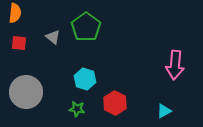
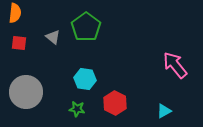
pink arrow: rotated 136 degrees clockwise
cyan hexagon: rotated 10 degrees counterclockwise
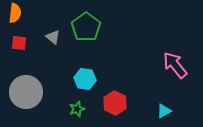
green star: rotated 28 degrees counterclockwise
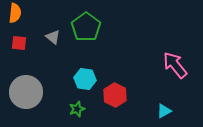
red hexagon: moved 8 px up
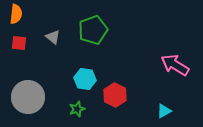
orange semicircle: moved 1 px right, 1 px down
green pentagon: moved 7 px right, 3 px down; rotated 16 degrees clockwise
pink arrow: rotated 20 degrees counterclockwise
gray circle: moved 2 px right, 5 px down
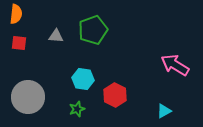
gray triangle: moved 3 px right, 1 px up; rotated 35 degrees counterclockwise
cyan hexagon: moved 2 px left
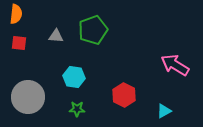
cyan hexagon: moved 9 px left, 2 px up
red hexagon: moved 9 px right
green star: rotated 21 degrees clockwise
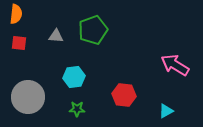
cyan hexagon: rotated 15 degrees counterclockwise
red hexagon: rotated 20 degrees counterclockwise
cyan triangle: moved 2 px right
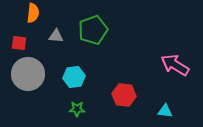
orange semicircle: moved 17 px right, 1 px up
gray circle: moved 23 px up
cyan triangle: moved 1 px left; rotated 35 degrees clockwise
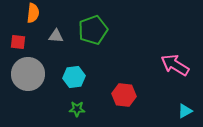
red square: moved 1 px left, 1 px up
cyan triangle: moved 20 px right; rotated 35 degrees counterclockwise
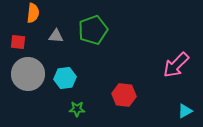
pink arrow: moved 1 px right; rotated 76 degrees counterclockwise
cyan hexagon: moved 9 px left, 1 px down
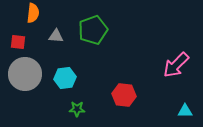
gray circle: moved 3 px left
cyan triangle: rotated 28 degrees clockwise
